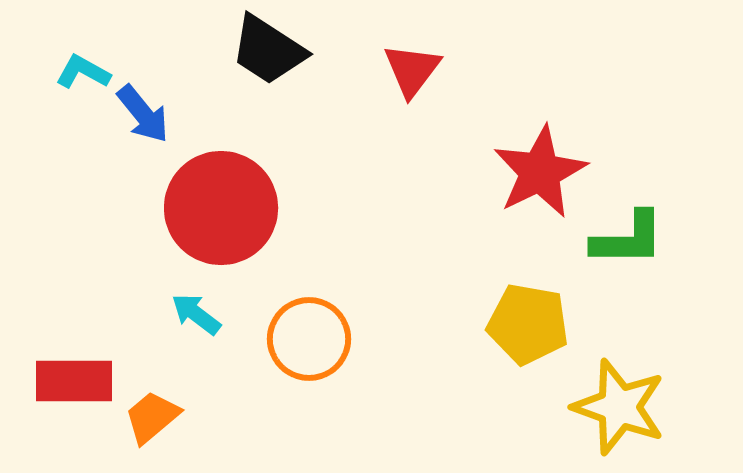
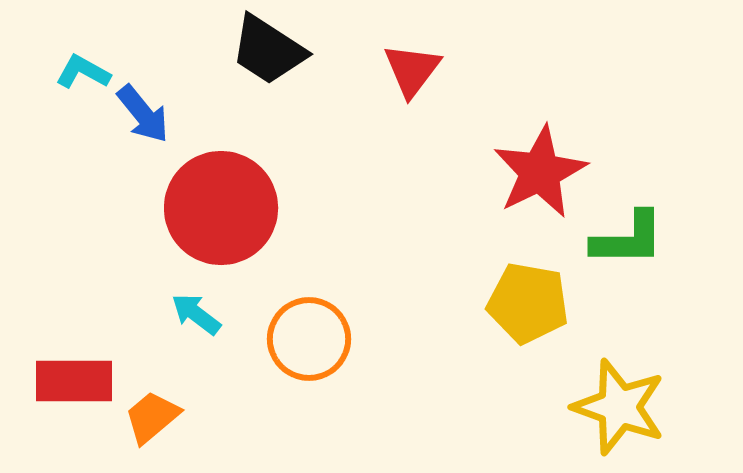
yellow pentagon: moved 21 px up
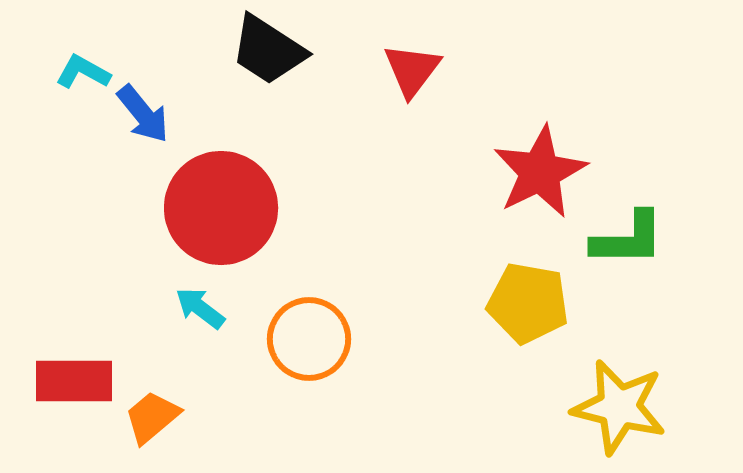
cyan arrow: moved 4 px right, 6 px up
yellow star: rotated 6 degrees counterclockwise
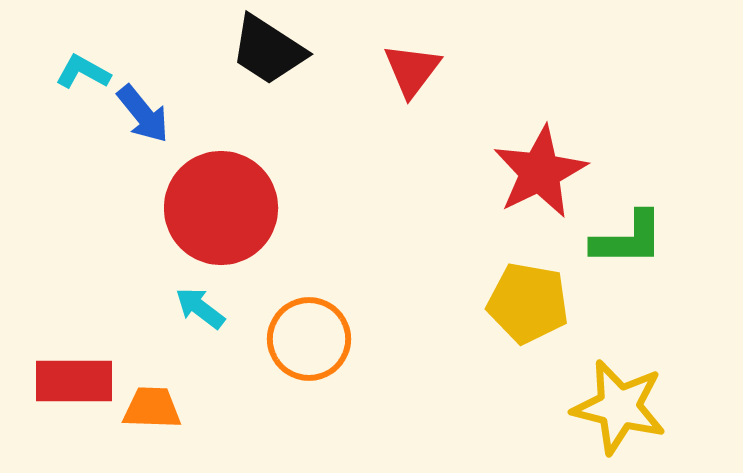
orange trapezoid: moved 9 px up; rotated 42 degrees clockwise
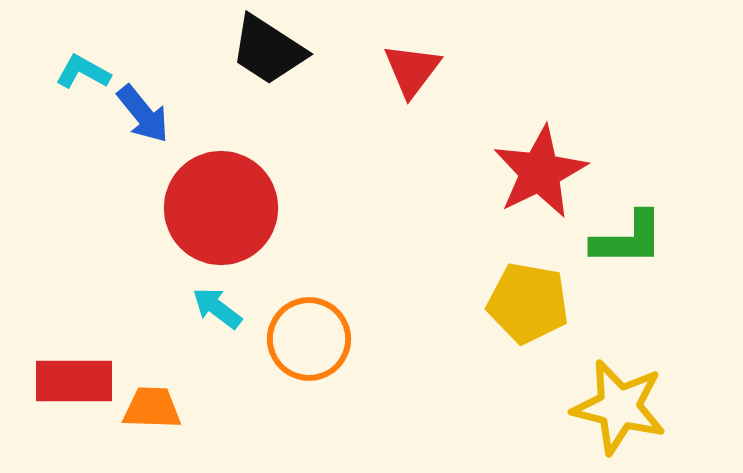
cyan arrow: moved 17 px right
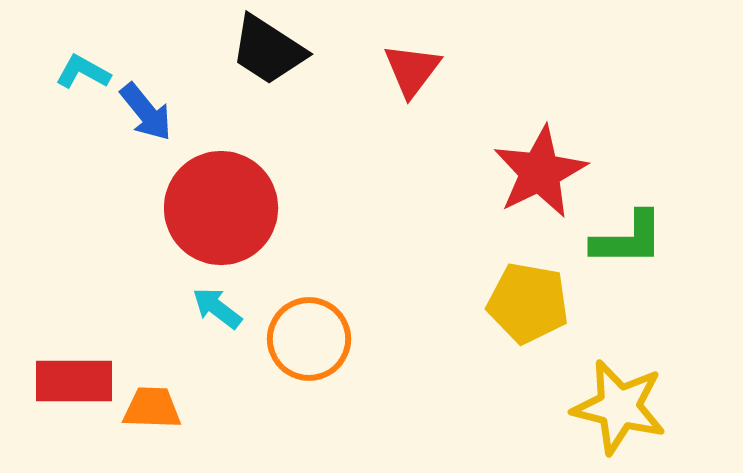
blue arrow: moved 3 px right, 2 px up
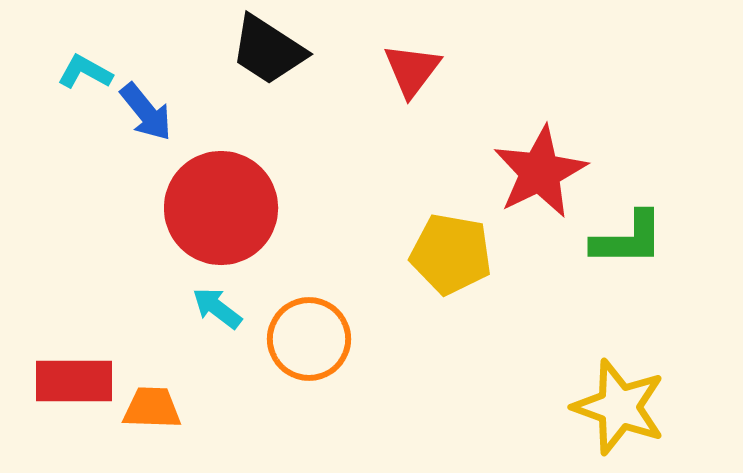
cyan L-shape: moved 2 px right
yellow pentagon: moved 77 px left, 49 px up
yellow star: rotated 6 degrees clockwise
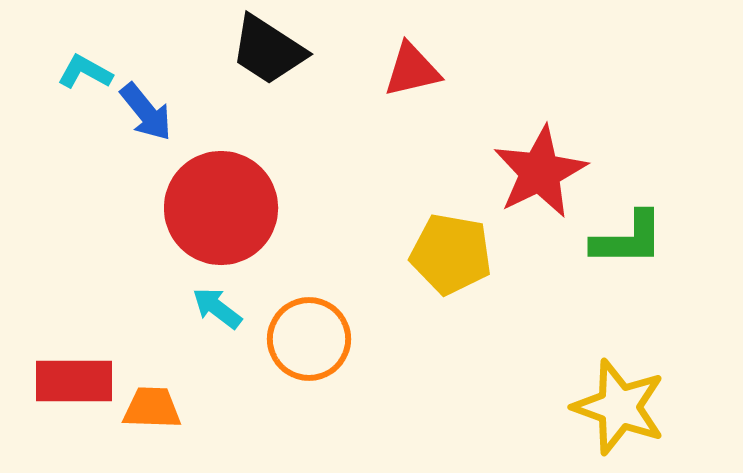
red triangle: rotated 40 degrees clockwise
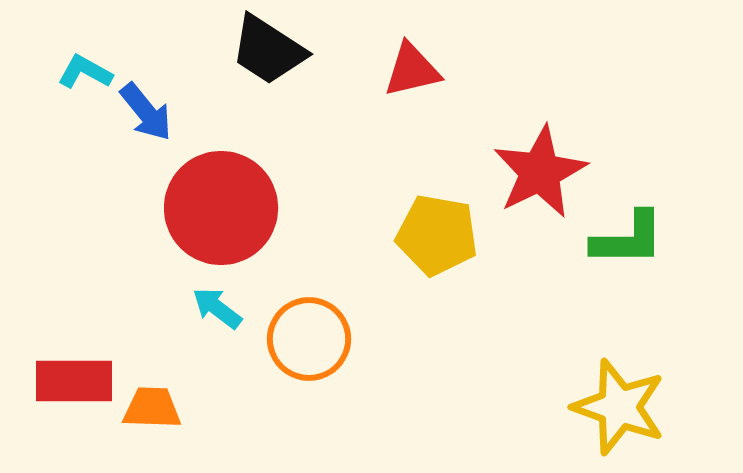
yellow pentagon: moved 14 px left, 19 px up
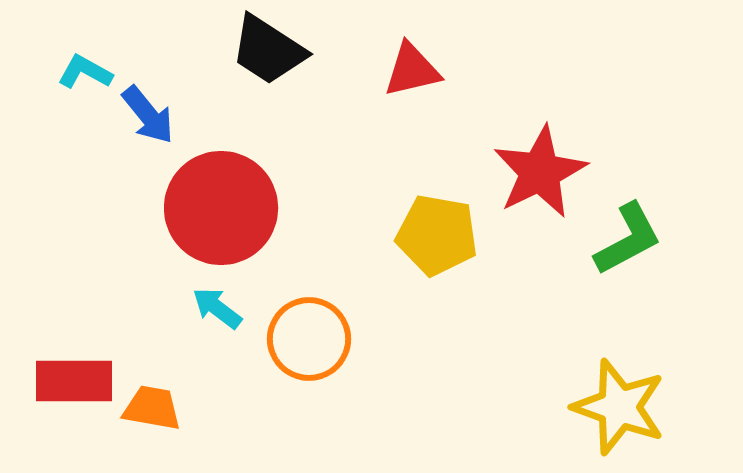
blue arrow: moved 2 px right, 3 px down
green L-shape: rotated 28 degrees counterclockwise
orange trapezoid: rotated 8 degrees clockwise
